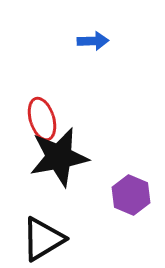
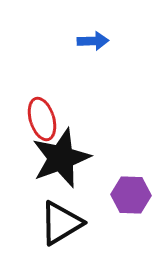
black star: moved 2 px right, 1 px down; rotated 10 degrees counterclockwise
purple hexagon: rotated 21 degrees counterclockwise
black triangle: moved 18 px right, 16 px up
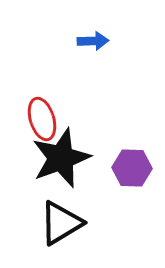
purple hexagon: moved 1 px right, 27 px up
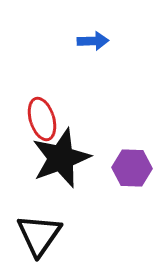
black triangle: moved 22 px left, 12 px down; rotated 24 degrees counterclockwise
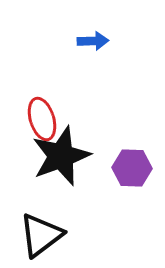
black star: moved 2 px up
black triangle: moved 2 px right; rotated 18 degrees clockwise
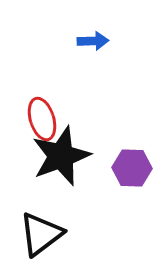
black triangle: moved 1 px up
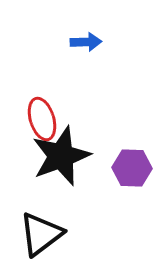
blue arrow: moved 7 px left, 1 px down
